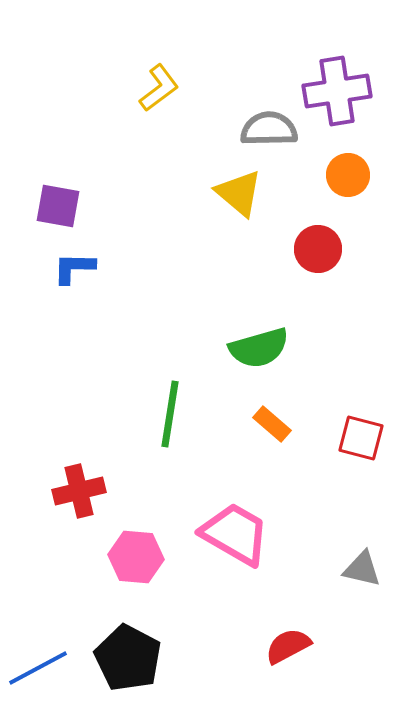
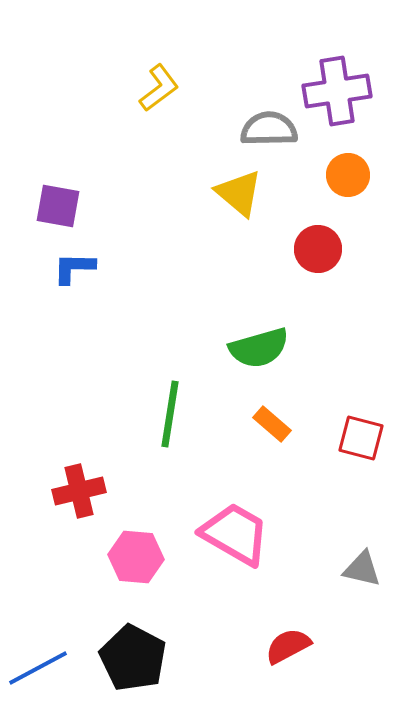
black pentagon: moved 5 px right
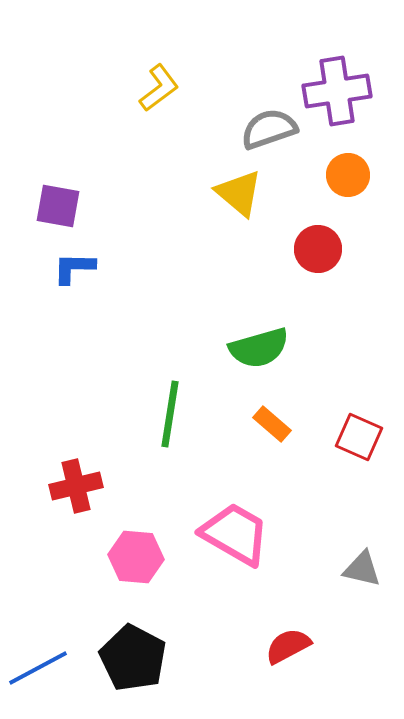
gray semicircle: rotated 18 degrees counterclockwise
red square: moved 2 px left, 1 px up; rotated 9 degrees clockwise
red cross: moved 3 px left, 5 px up
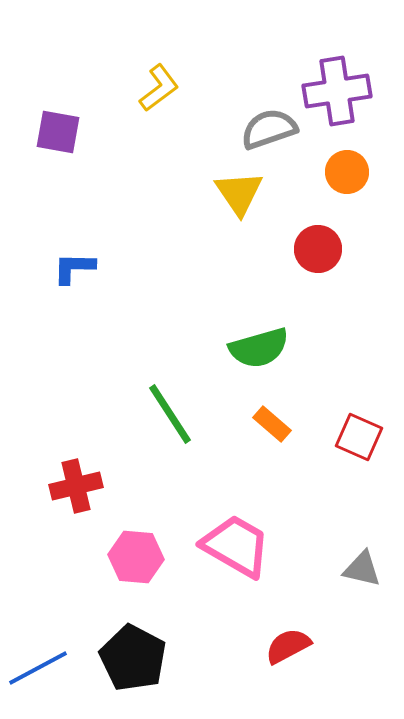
orange circle: moved 1 px left, 3 px up
yellow triangle: rotated 16 degrees clockwise
purple square: moved 74 px up
green line: rotated 42 degrees counterclockwise
pink trapezoid: moved 1 px right, 12 px down
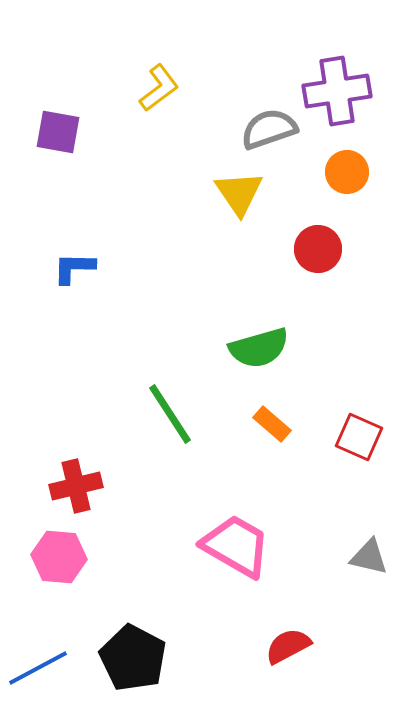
pink hexagon: moved 77 px left
gray triangle: moved 7 px right, 12 px up
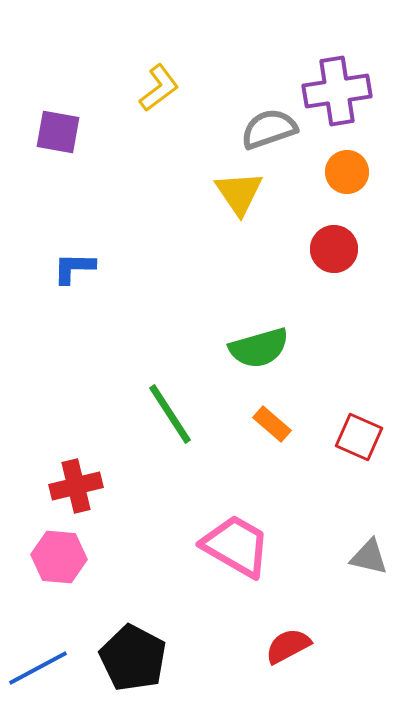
red circle: moved 16 px right
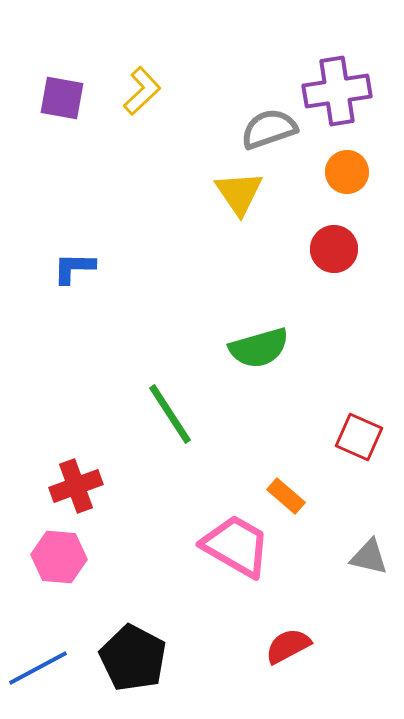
yellow L-shape: moved 17 px left, 3 px down; rotated 6 degrees counterclockwise
purple square: moved 4 px right, 34 px up
orange rectangle: moved 14 px right, 72 px down
red cross: rotated 6 degrees counterclockwise
